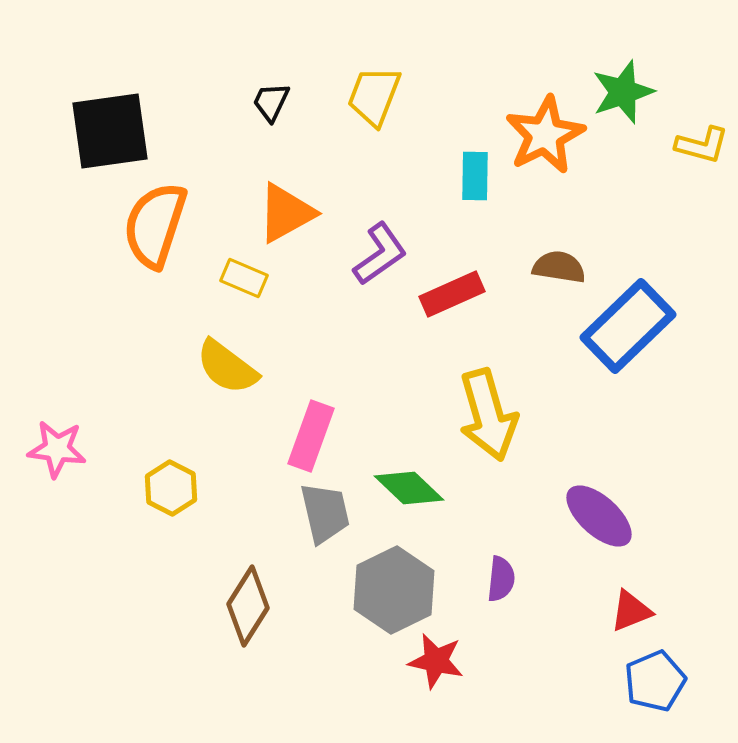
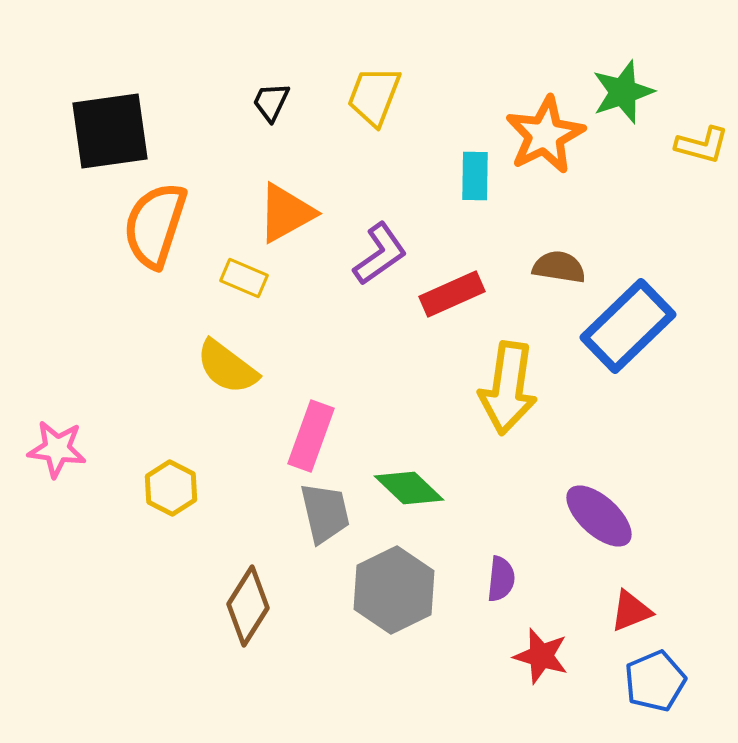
yellow arrow: moved 20 px right, 27 px up; rotated 24 degrees clockwise
red star: moved 105 px right, 5 px up; rotated 4 degrees clockwise
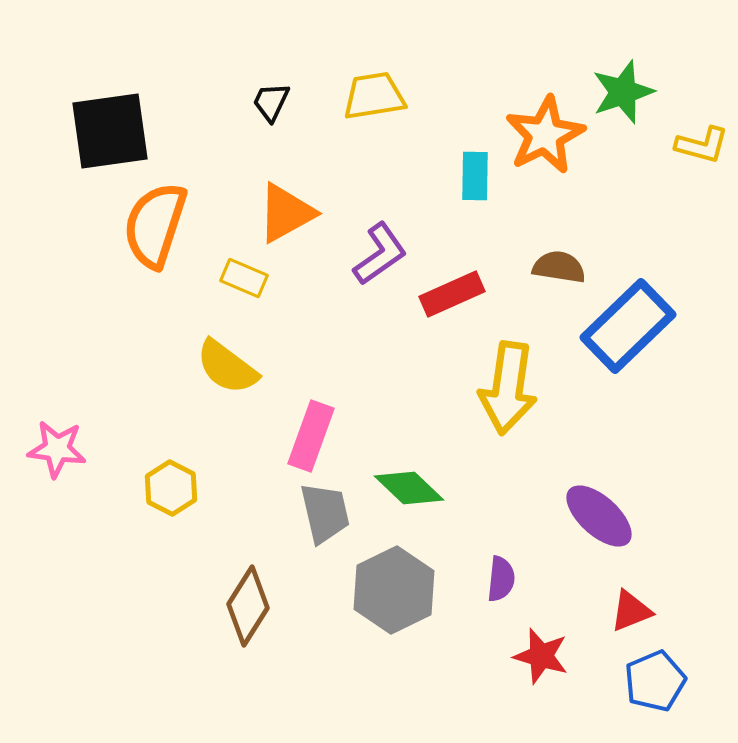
yellow trapezoid: rotated 60 degrees clockwise
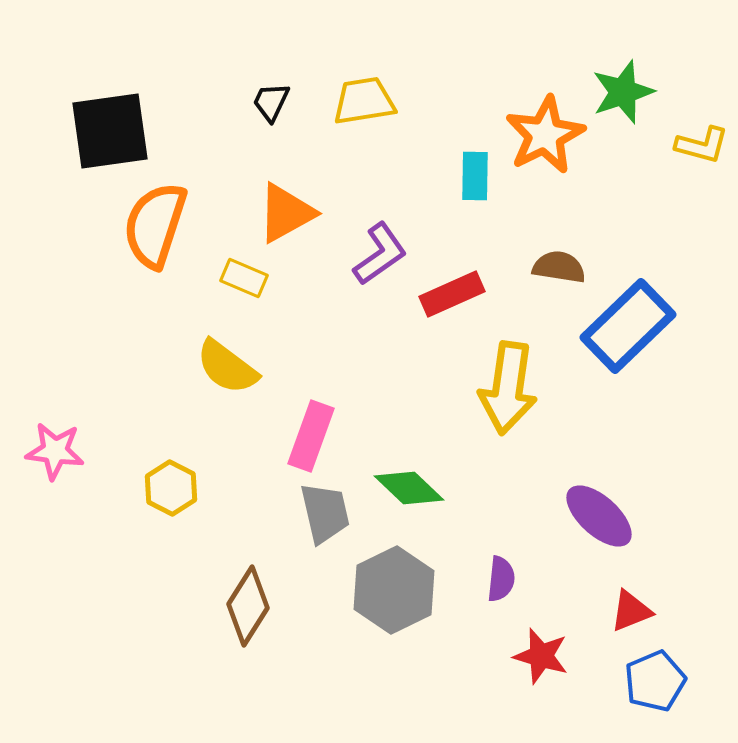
yellow trapezoid: moved 10 px left, 5 px down
pink star: moved 2 px left, 2 px down
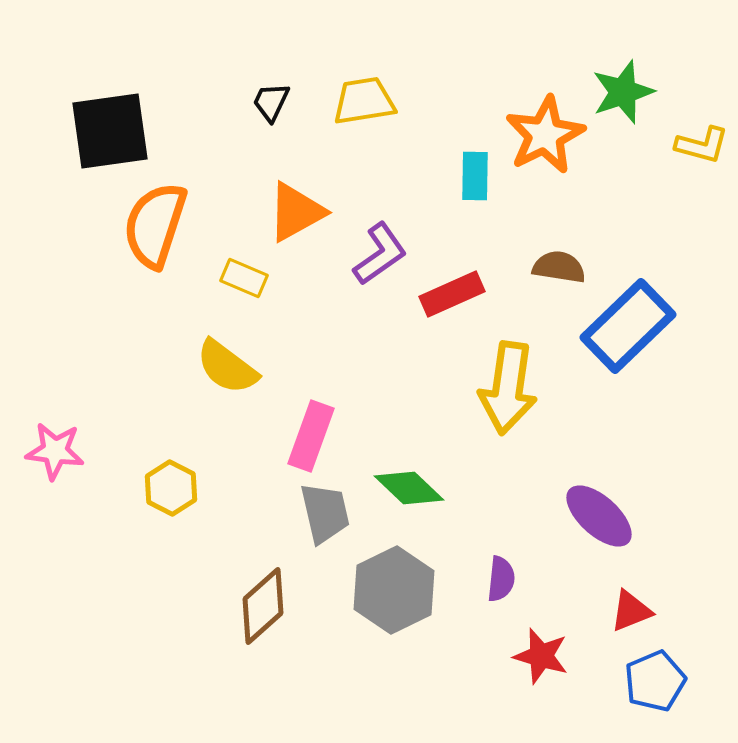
orange triangle: moved 10 px right, 1 px up
brown diamond: moved 15 px right; rotated 16 degrees clockwise
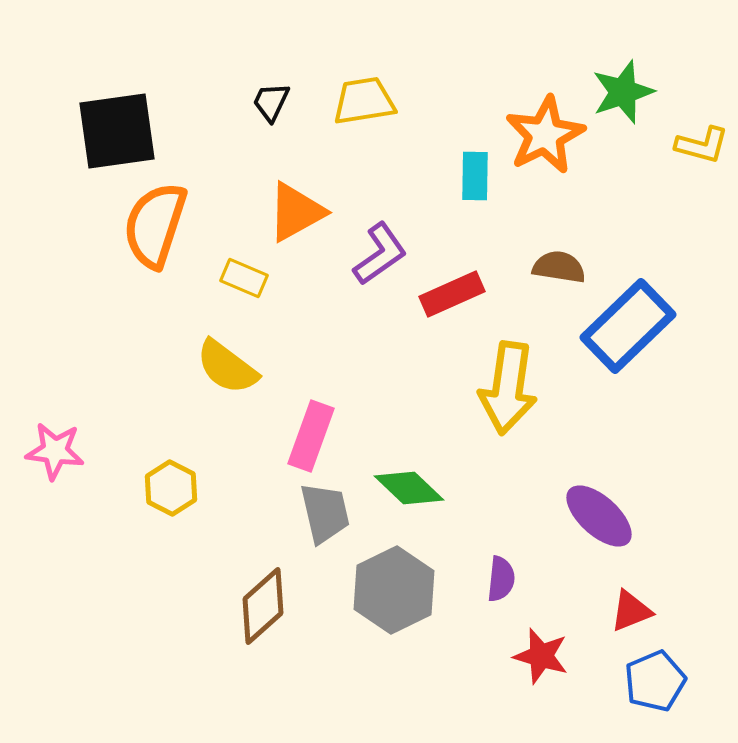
black square: moved 7 px right
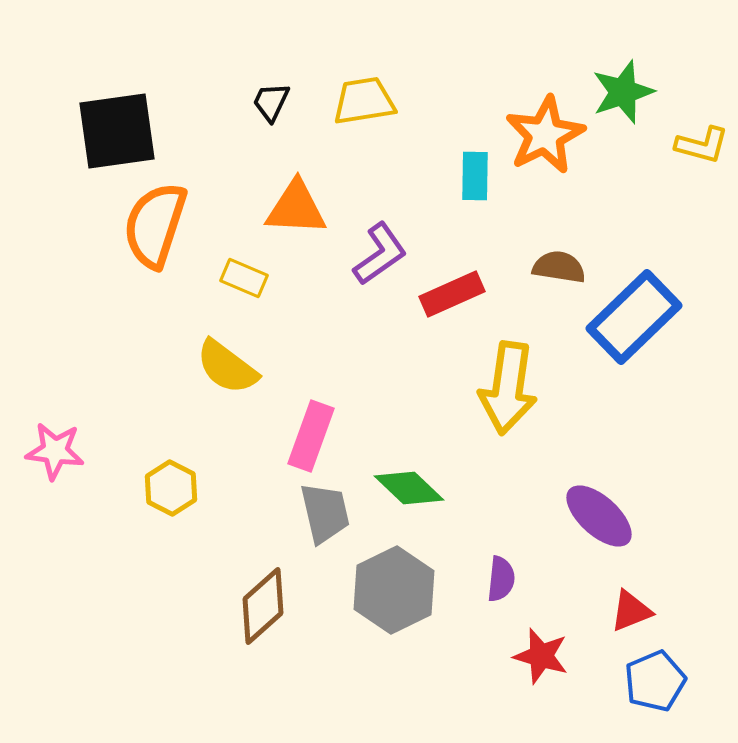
orange triangle: moved 4 px up; rotated 32 degrees clockwise
blue rectangle: moved 6 px right, 9 px up
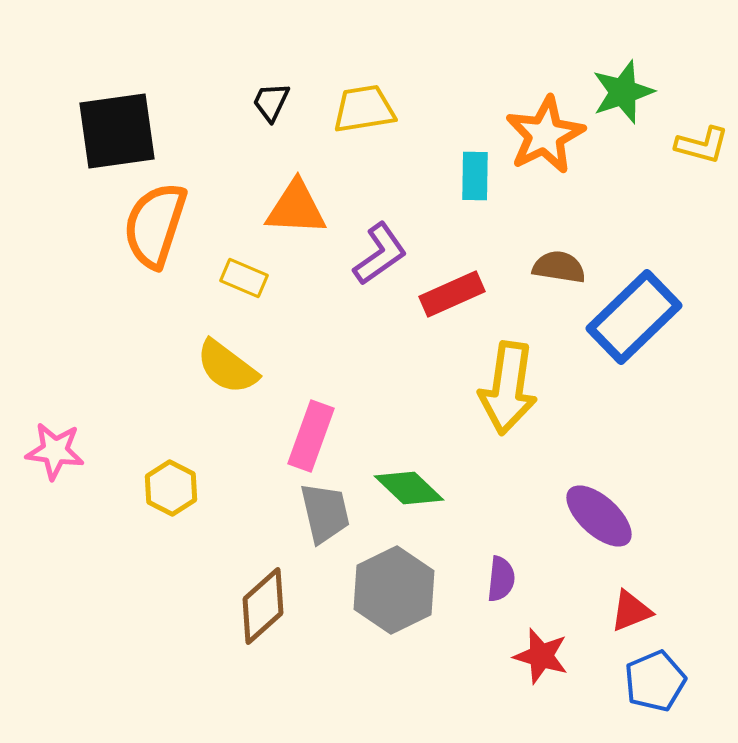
yellow trapezoid: moved 8 px down
